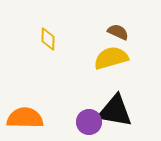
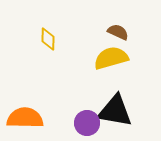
purple circle: moved 2 px left, 1 px down
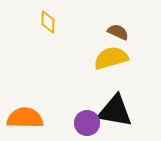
yellow diamond: moved 17 px up
